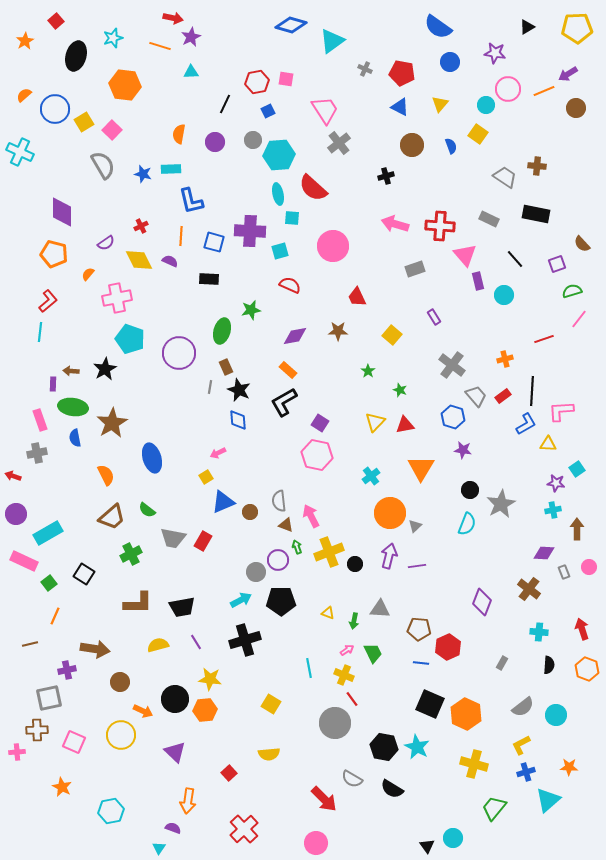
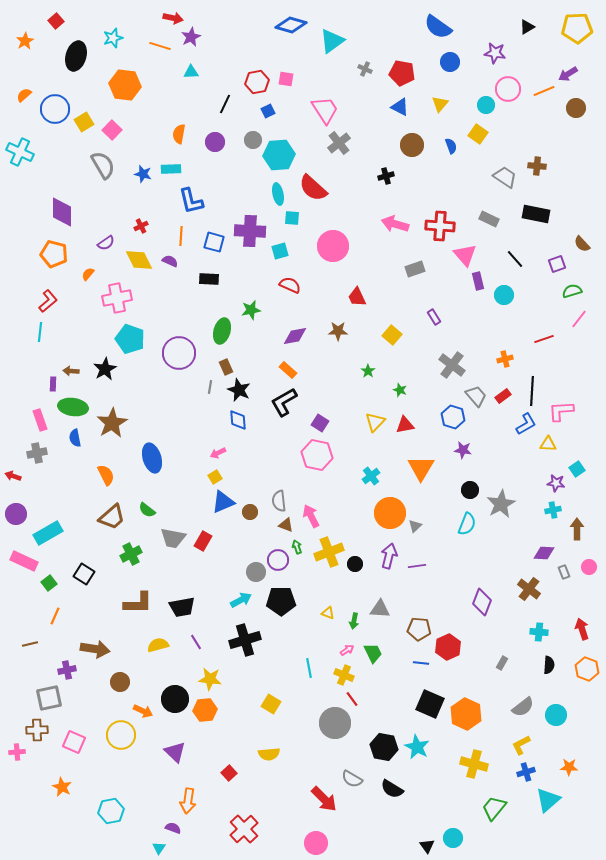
yellow square at (206, 477): moved 9 px right
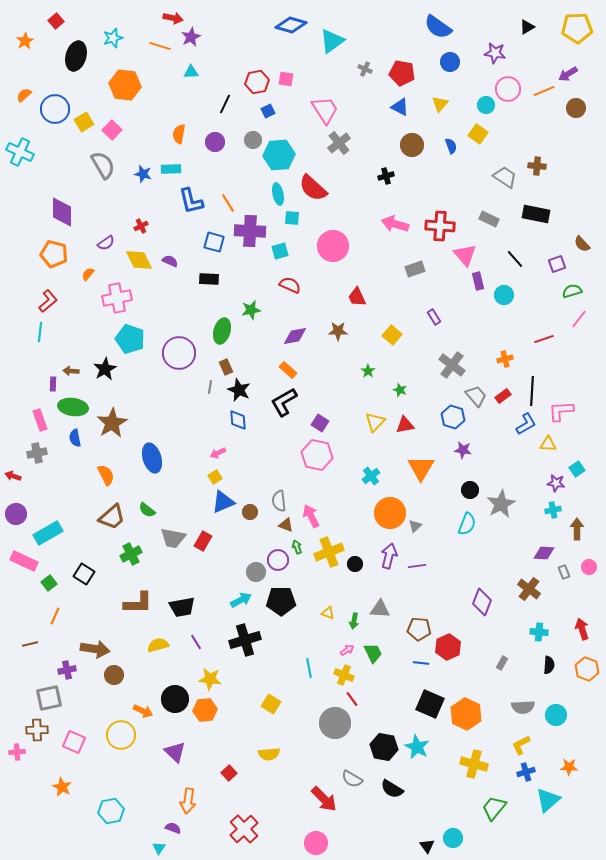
orange line at (181, 236): moved 47 px right, 33 px up; rotated 36 degrees counterclockwise
brown circle at (120, 682): moved 6 px left, 7 px up
gray semicircle at (523, 707): rotated 35 degrees clockwise
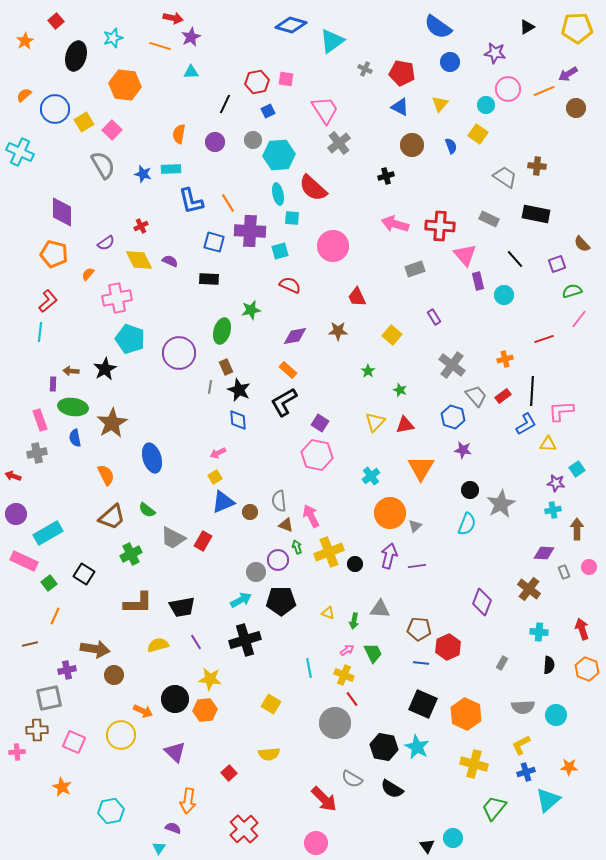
gray trapezoid at (173, 538): rotated 16 degrees clockwise
black square at (430, 704): moved 7 px left
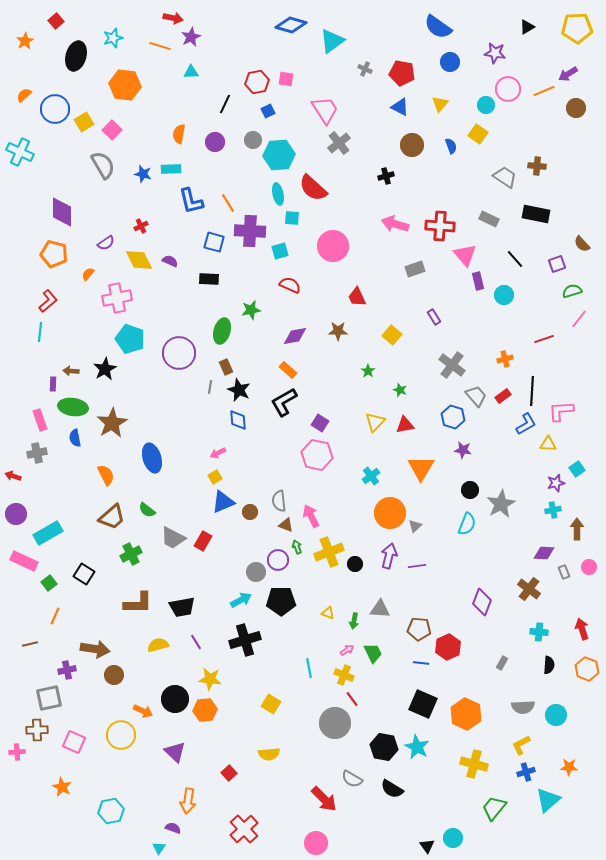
purple star at (556, 483): rotated 24 degrees counterclockwise
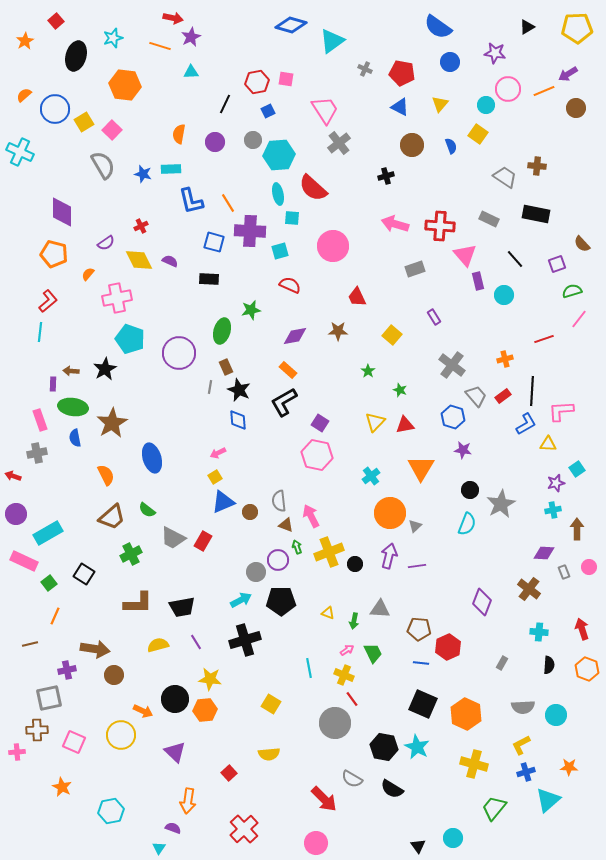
black triangle at (427, 846): moved 9 px left
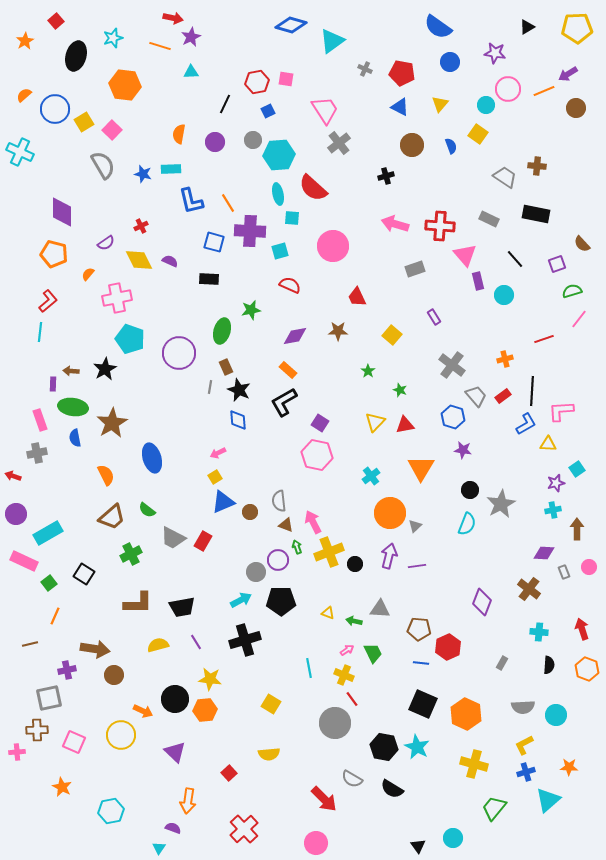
pink arrow at (311, 516): moved 2 px right, 6 px down
green arrow at (354, 621): rotated 91 degrees clockwise
yellow L-shape at (521, 745): moved 3 px right
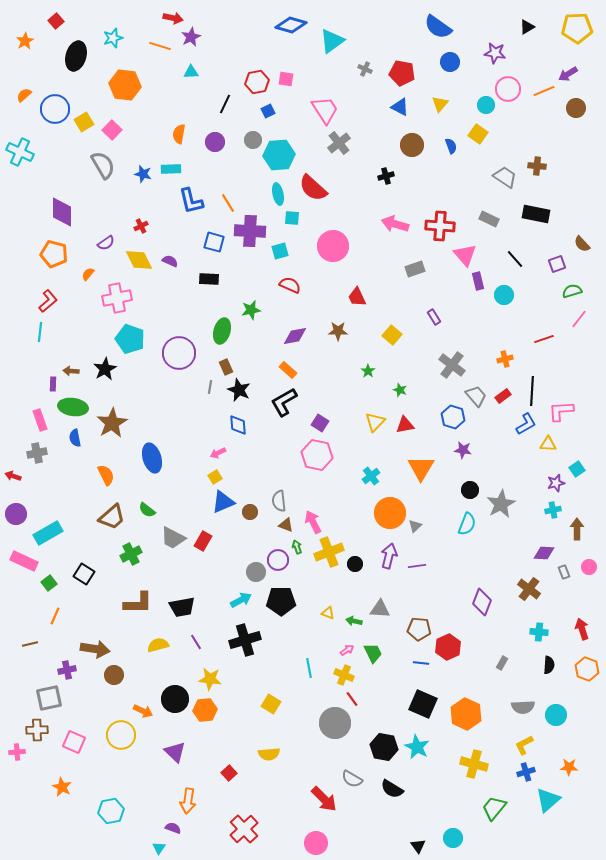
blue diamond at (238, 420): moved 5 px down
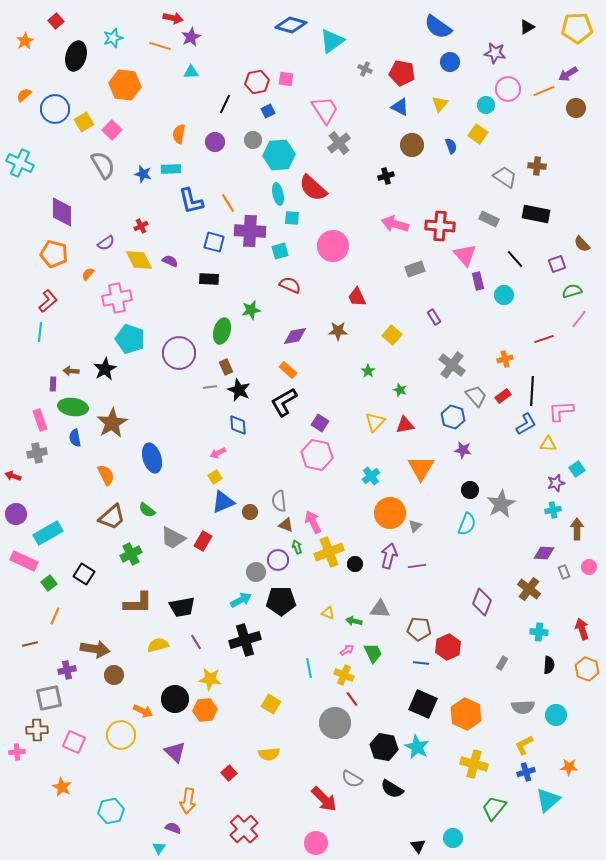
cyan cross at (20, 152): moved 11 px down
gray line at (210, 387): rotated 72 degrees clockwise
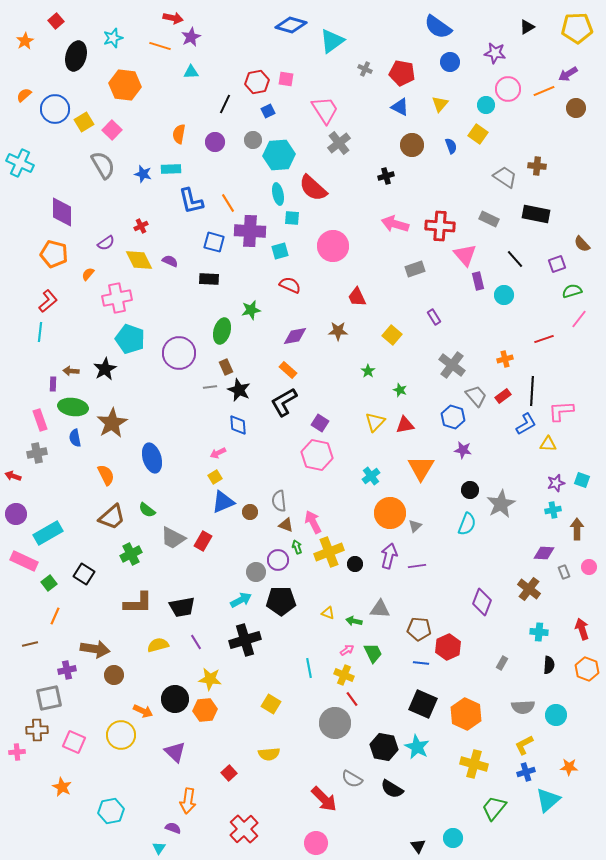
cyan square at (577, 469): moved 5 px right, 11 px down; rotated 35 degrees counterclockwise
